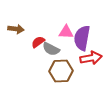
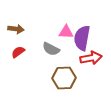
red semicircle: moved 20 px left, 10 px down
brown hexagon: moved 3 px right, 7 px down
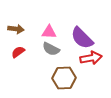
pink triangle: moved 17 px left
purple semicircle: rotated 55 degrees counterclockwise
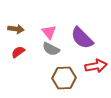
pink triangle: rotated 49 degrees clockwise
red arrow: moved 5 px right, 8 px down
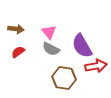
purple semicircle: moved 8 px down; rotated 15 degrees clockwise
brown hexagon: rotated 10 degrees clockwise
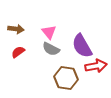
brown hexagon: moved 2 px right
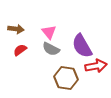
red semicircle: moved 2 px right, 2 px up
